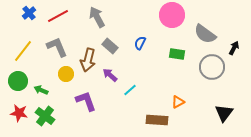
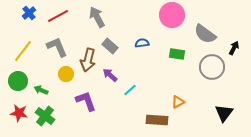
blue semicircle: moved 2 px right; rotated 56 degrees clockwise
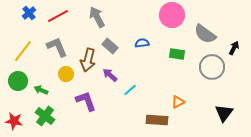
red star: moved 5 px left, 8 px down
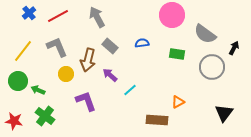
green arrow: moved 3 px left
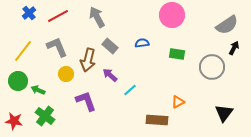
gray semicircle: moved 22 px right, 9 px up; rotated 70 degrees counterclockwise
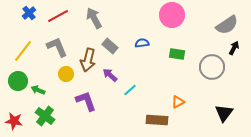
gray arrow: moved 3 px left, 1 px down
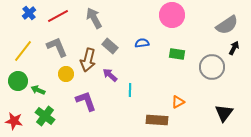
cyan line: rotated 48 degrees counterclockwise
